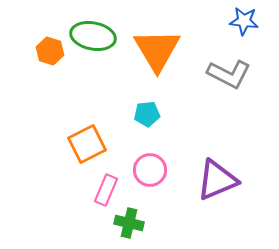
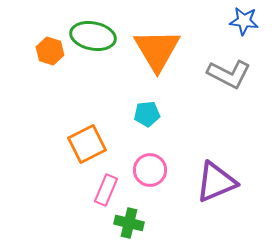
purple triangle: moved 1 px left, 2 px down
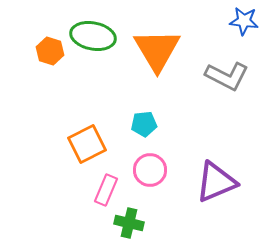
gray L-shape: moved 2 px left, 2 px down
cyan pentagon: moved 3 px left, 10 px down
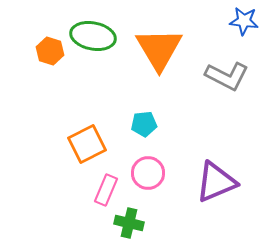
orange triangle: moved 2 px right, 1 px up
pink circle: moved 2 px left, 3 px down
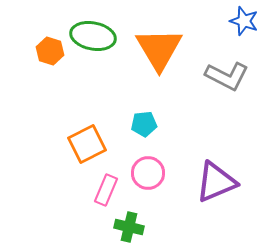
blue star: rotated 12 degrees clockwise
green cross: moved 4 px down
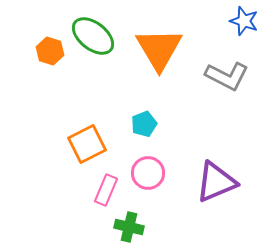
green ellipse: rotated 27 degrees clockwise
cyan pentagon: rotated 15 degrees counterclockwise
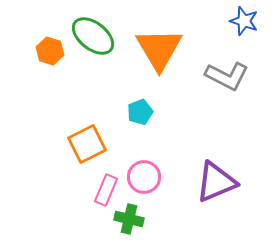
cyan pentagon: moved 4 px left, 12 px up
pink circle: moved 4 px left, 4 px down
green cross: moved 8 px up
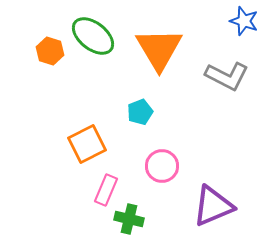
pink circle: moved 18 px right, 11 px up
purple triangle: moved 3 px left, 24 px down
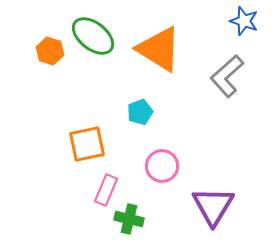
orange triangle: rotated 27 degrees counterclockwise
gray L-shape: rotated 111 degrees clockwise
orange square: rotated 15 degrees clockwise
purple triangle: rotated 36 degrees counterclockwise
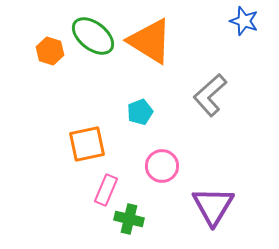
orange triangle: moved 9 px left, 8 px up
gray L-shape: moved 17 px left, 19 px down
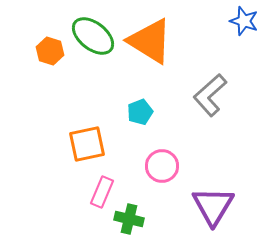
pink rectangle: moved 4 px left, 2 px down
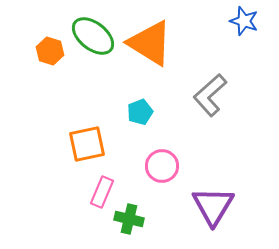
orange triangle: moved 2 px down
